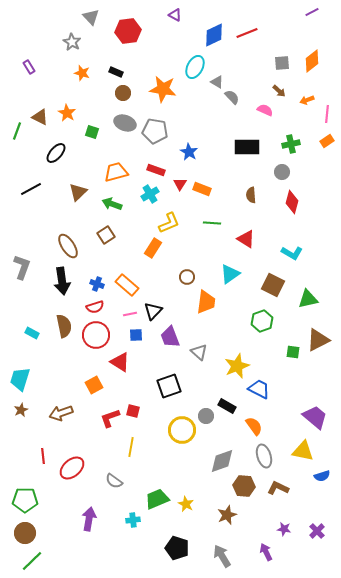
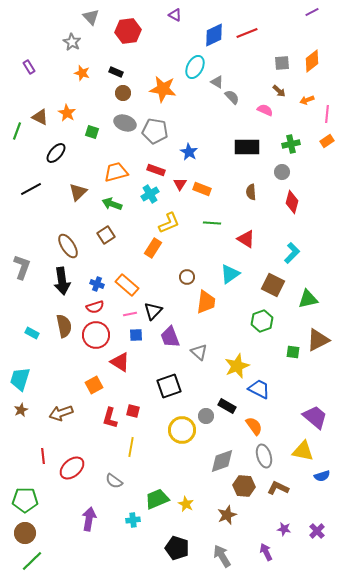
brown semicircle at (251, 195): moved 3 px up
cyan L-shape at (292, 253): rotated 75 degrees counterclockwise
red L-shape at (110, 418): rotated 55 degrees counterclockwise
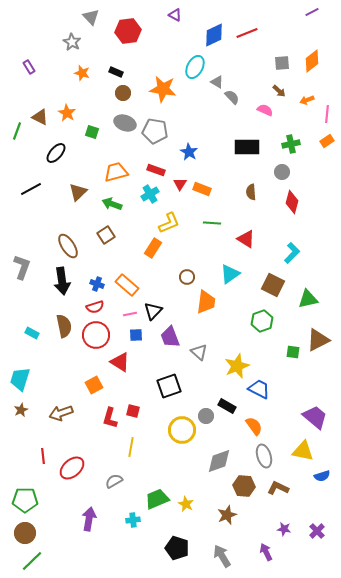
gray diamond at (222, 461): moved 3 px left
gray semicircle at (114, 481): rotated 114 degrees clockwise
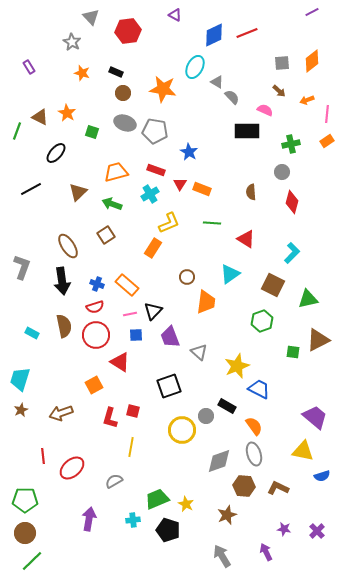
black rectangle at (247, 147): moved 16 px up
gray ellipse at (264, 456): moved 10 px left, 2 px up
black pentagon at (177, 548): moved 9 px left, 18 px up
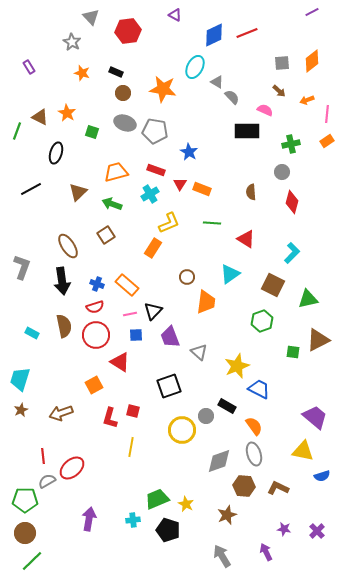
black ellipse at (56, 153): rotated 25 degrees counterclockwise
gray semicircle at (114, 481): moved 67 px left
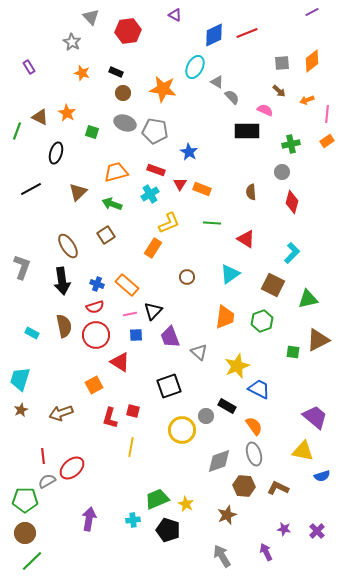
orange trapezoid at (206, 302): moved 19 px right, 15 px down
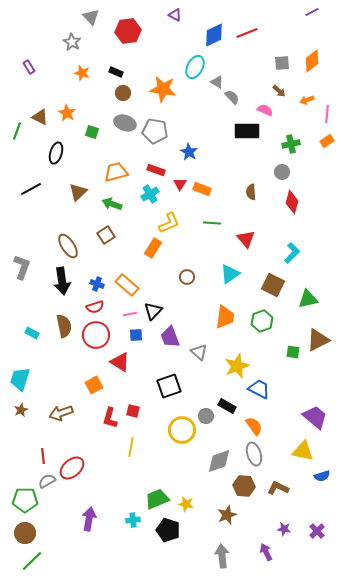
red triangle at (246, 239): rotated 18 degrees clockwise
yellow star at (186, 504): rotated 14 degrees counterclockwise
gray arrow at (222, 556): rotated 25 degrees clockwise
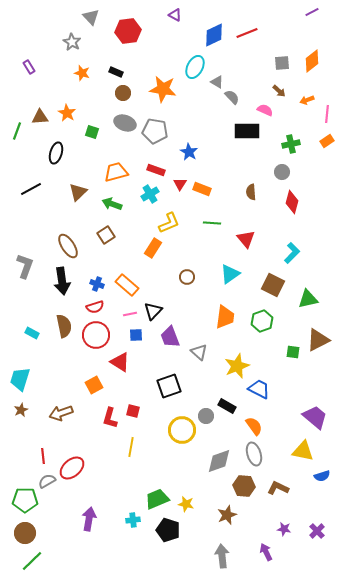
brown triangle at (40, 117): rotated 30 degrees counterclockwise
gray L-shape at (22, 267): moved 3 px right, 1 px up
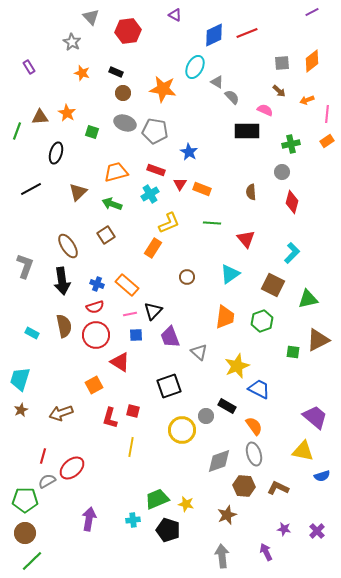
red line at (43, 456): rotated 21 degrees clockwise
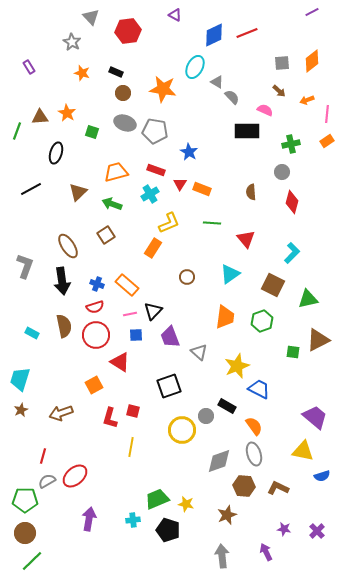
red ellipse at (72, 468): moved 3 px right, 8 px down
